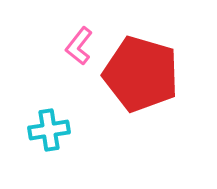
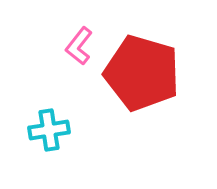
red pentagon: moved 1 px right, 1 px up
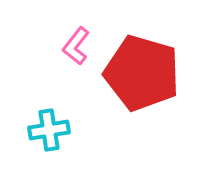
pink L-shape: moved 3 px left
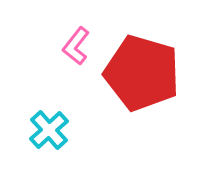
cyan cross: rotated 33 degrees counterclockwise
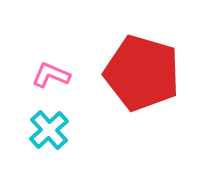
pink L-shape: moved 25 px left, 29 px down; rotated 75 degrees clockwise
